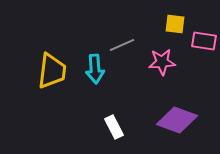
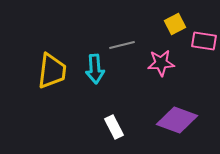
yellow square: rotated 35 degrees counterclockwise
gray line: rotated 10 degrees clockwise
pink star: moved 1 px left, 1 px down
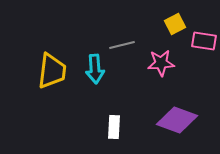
white rectangle: rotated 30 degrees clockwise
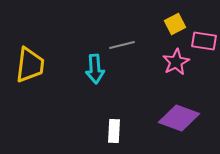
pink star: moved 15 px right, 1 px up; rotated 24 degrees counterclockwise
yellow trapezoid: moved 22 px left, 6 px up
purple diamond: moved 2 px right, 2 px up
white rectangle: moved 4 px down
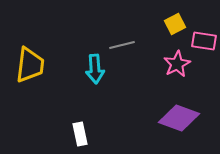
pink star: moved 1 px right, 2 px down
white rectangle: moved 34 px left, 3 px down; rotated 15 degrees counterclockwise
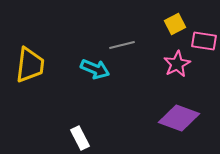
cyan arrow: rotated 64 degrees counterclockwise
white rectangle: moved 4 px down; rotated 15 degrees counterclockwise
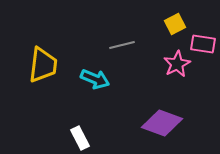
pink rectangle: moved 1 px left, 3 px down
yellow trapezoid: moved 13 px right
cyan arrow: moved 10 px down
purple diamond: moved 17 px left, 5 px down
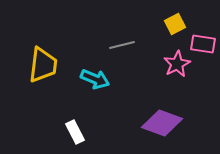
white rectangle: moved 5 px left, 6 px up
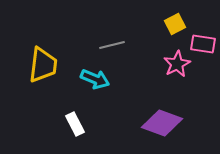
gray line: moved 10 px left
white rectangle: moved 8 px up
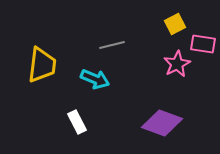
yellow trapezoid: moved 1 px left
white rectangle: moved 2 px right, 2 px up
